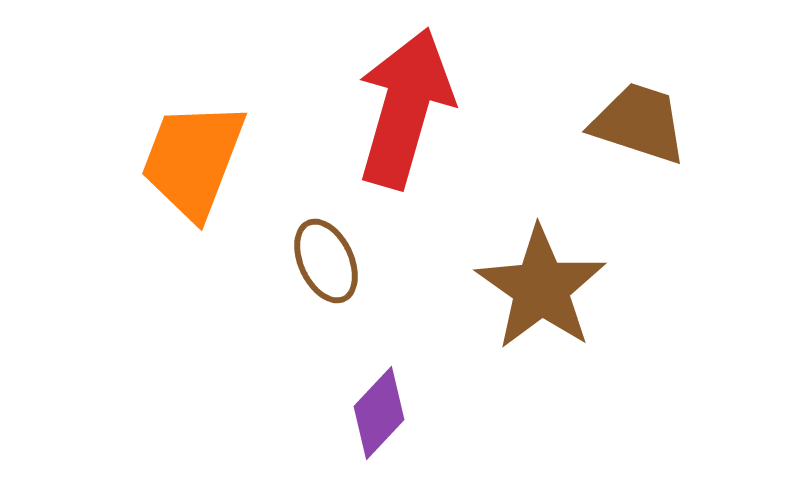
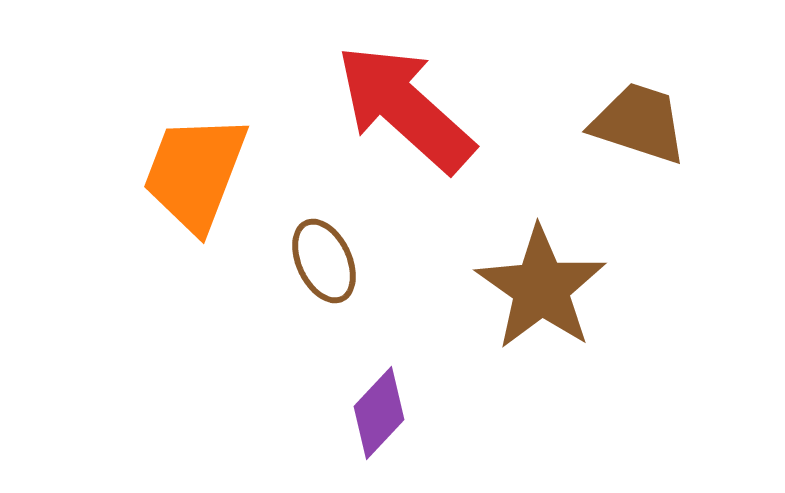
red arrow: rotated 64 degrees counterclockwise
orange trapezoid: moved 2 px right, 13 px down
brown ellipse: moved 2 px left
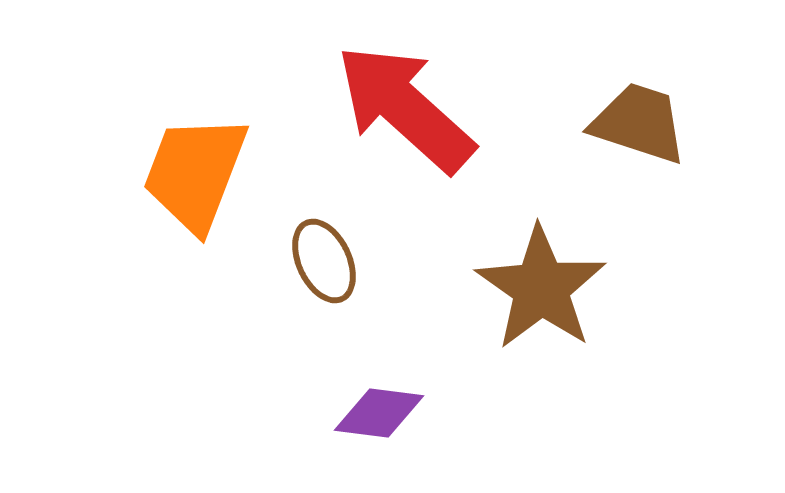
purple diamond: rotated 54 degrees clockwise
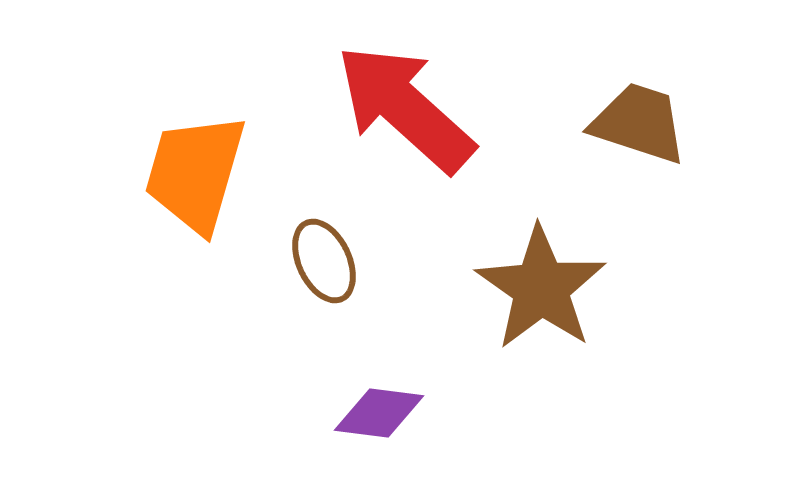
orange trapezoid: rotated 5 degrees counterclockwise
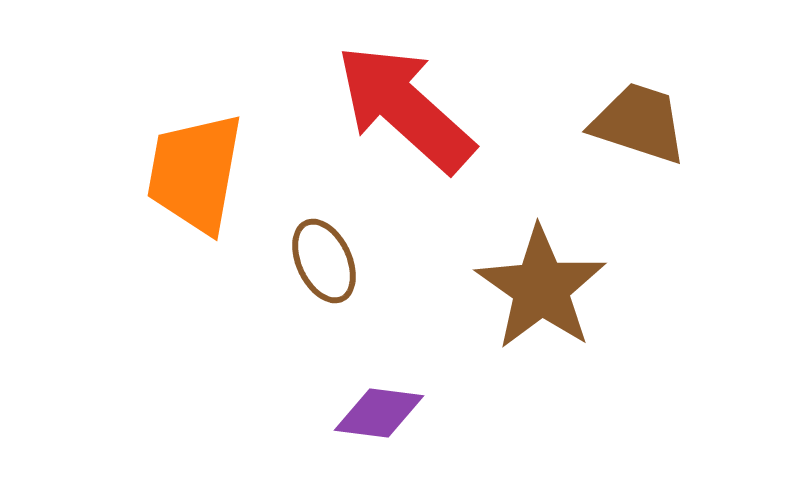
orange trapezoid: rotated 6 degrees counterclockwise
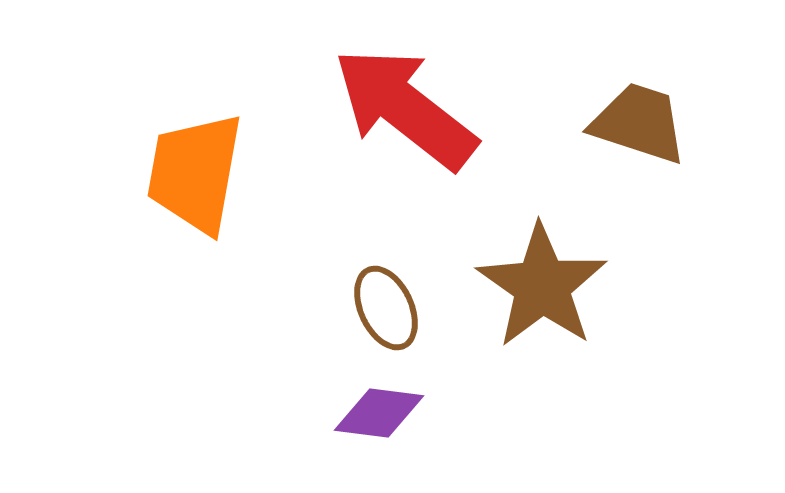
red arrow: rotated 4 degrees counterclockwise
brown ellipse: moved 62 px right, 47 px down
brown star: moved 1 px right, 2 px up
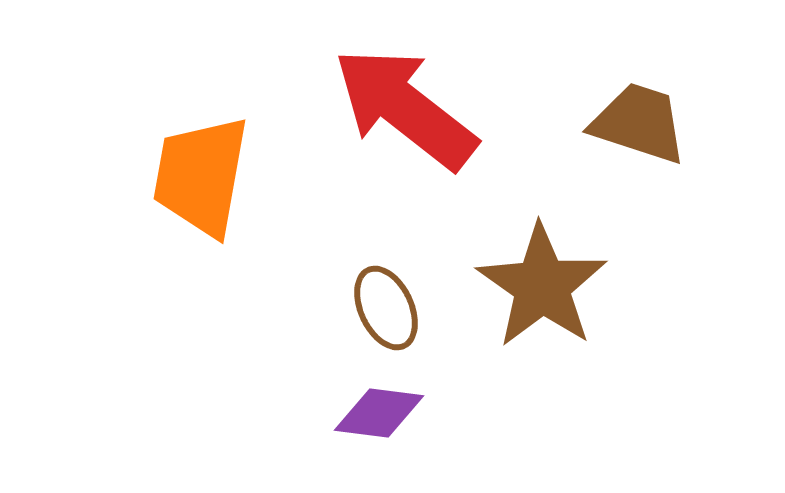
orange trapezoid: moved 6 px right, 3 px down
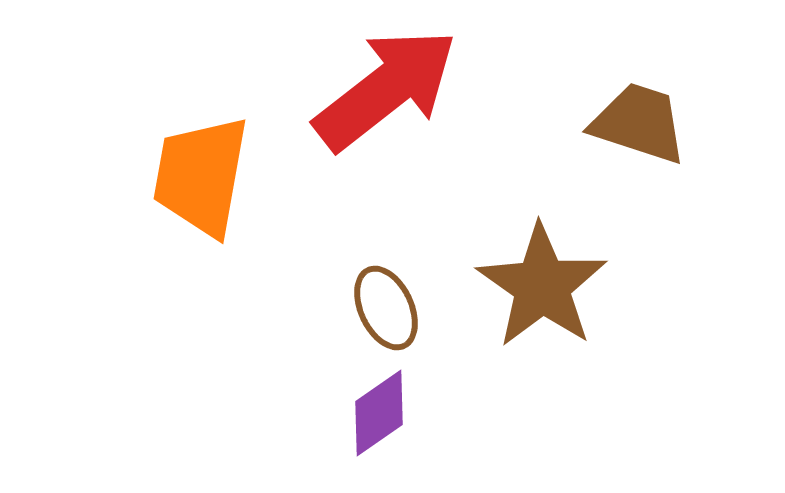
red arrow: moved 19 px left, 19 px up; rotated 104 degrees clockwise
purple diamond: rotated 42 degrees counterclockwise
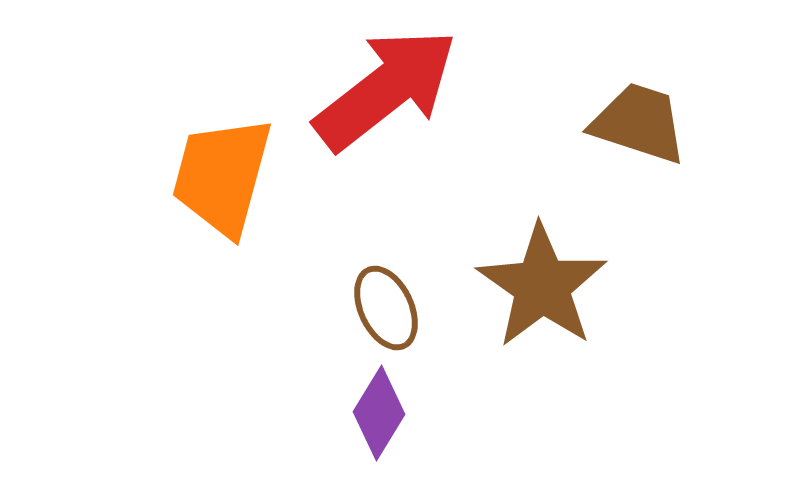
orange trapezoid: moved 21 px right; rotated 5 degrees clockwise
purple diamond: rotated 24 degrees counterclockwise
